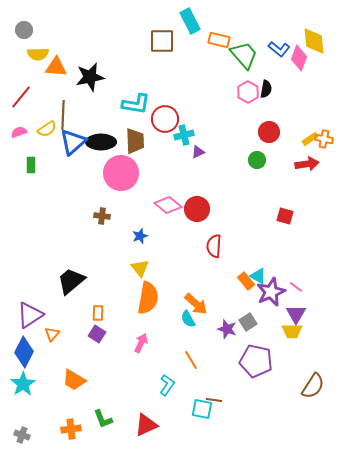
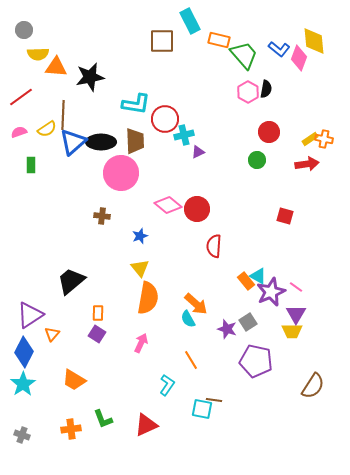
red line at (21, 97): rotated 15 degrees clockwise
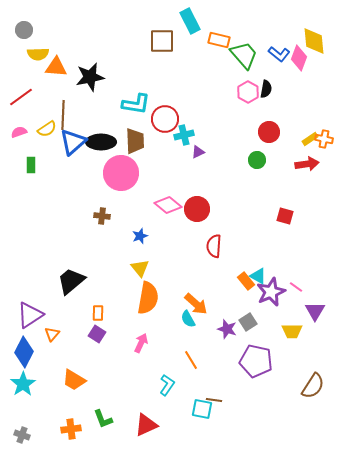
blue L-shape at (279, 49): moved 5 px down
purple triangle at (296, 314): moved 19 px right, 3 px up
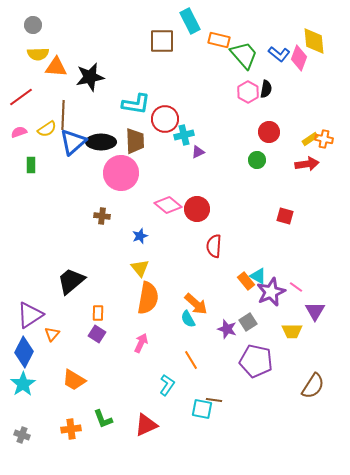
gray circle at (24, 30): moved 9 px right, 5 px up
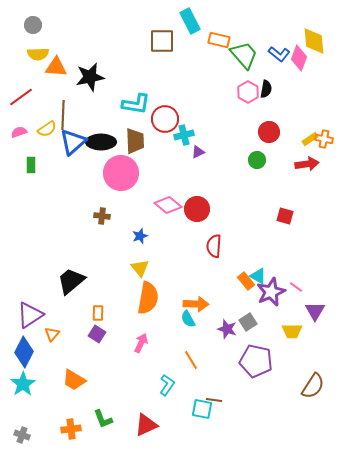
orange arrow at (196, 304): rotated 40 degrees counterclockwise
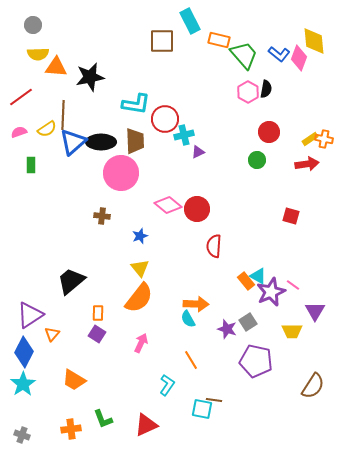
red square at (285, 216): moved 6 px right
pink line at (296, 287): moved 3 px left, 2 px up
orange semicircle at (148, 298): moved 9 px left; rotated 28 degrees clockwise
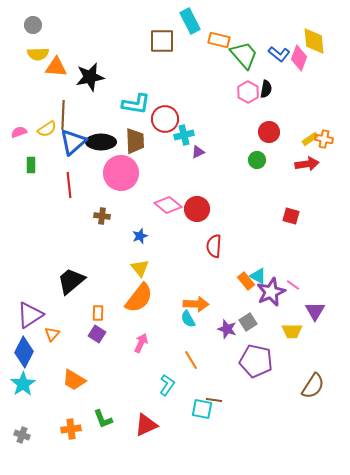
red line at (21, 97): moved 48 px right, 88 px down; rotated 60 degrees counterclockwise
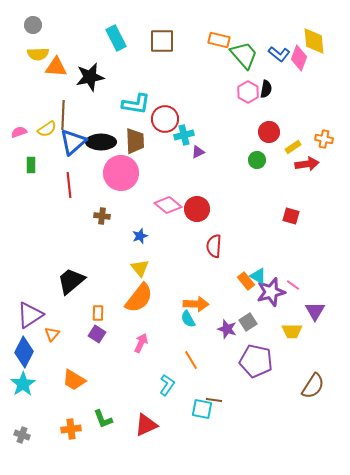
cyan rectangle at (190, 21): moved 74 px left, 17 px down
yellow rectangle at (310, 139): moved 17 px left, 8 px down
purple star at (271, 292): rotated 8 degrees clockwise
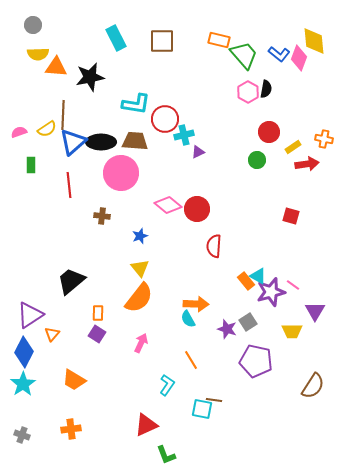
brown trapezoid at (135, 141): rotated 84 degrees counterclockwise
green L-shape at (103, 419): moved 63 px right, 36 px down
